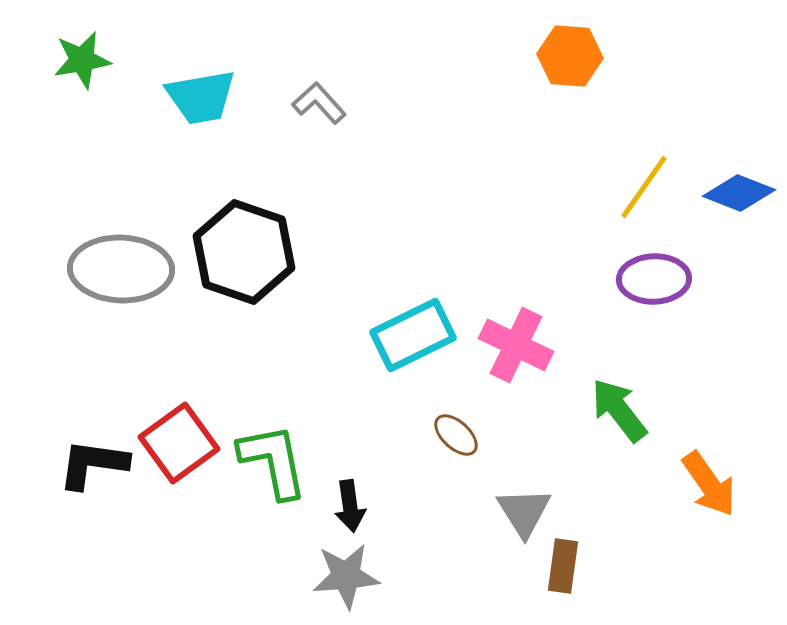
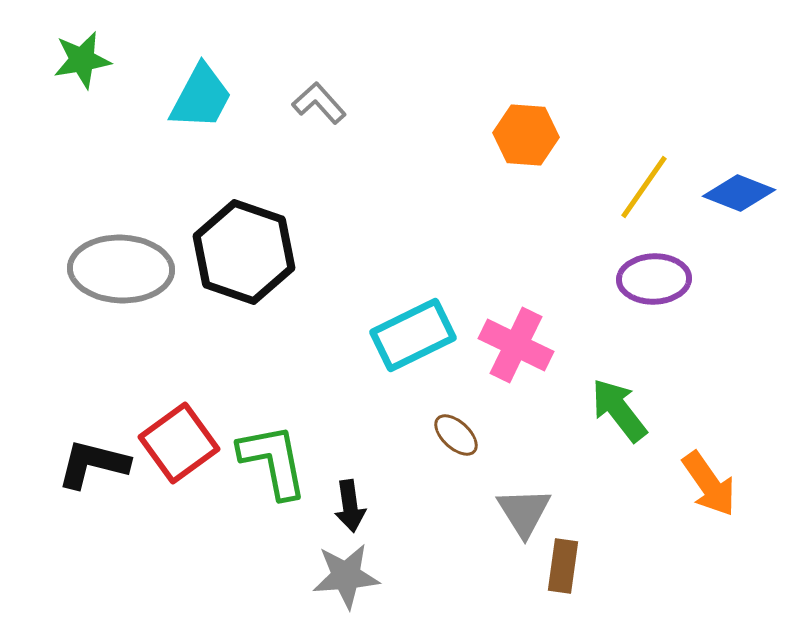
orange hexagon: moved 44 px left, 79 px down
cyan trapezoid: rotated 52 degrees counterclockwise
black L-shape: rotated 6 degrees clockwise
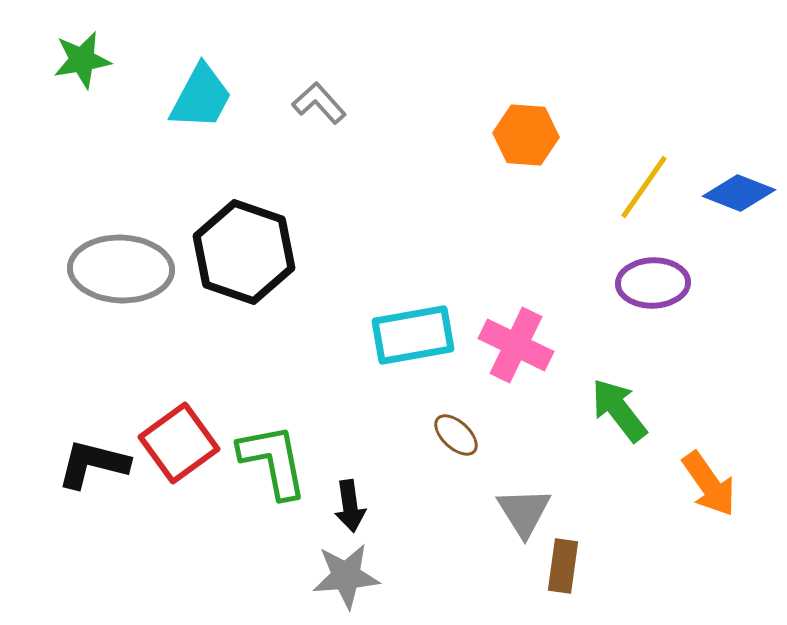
purple ellipse: moved 1 px left, 4 px down
cyan rectangle: rotated 16 degrees clockwise
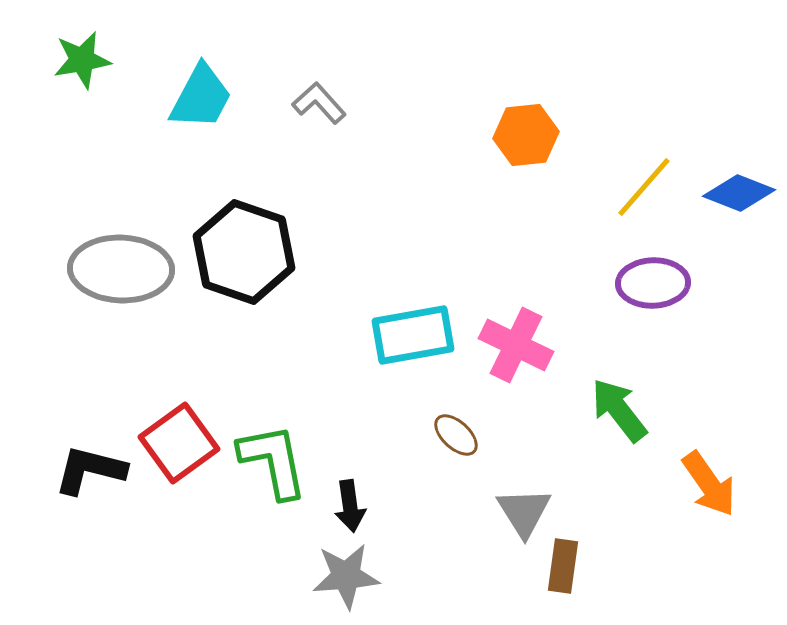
orange hexagon: rotated 10 degrees counterclockwise
yellow line: rotated 6 degrees clockwise
black L-shape: moved 3 px left, 6 px down
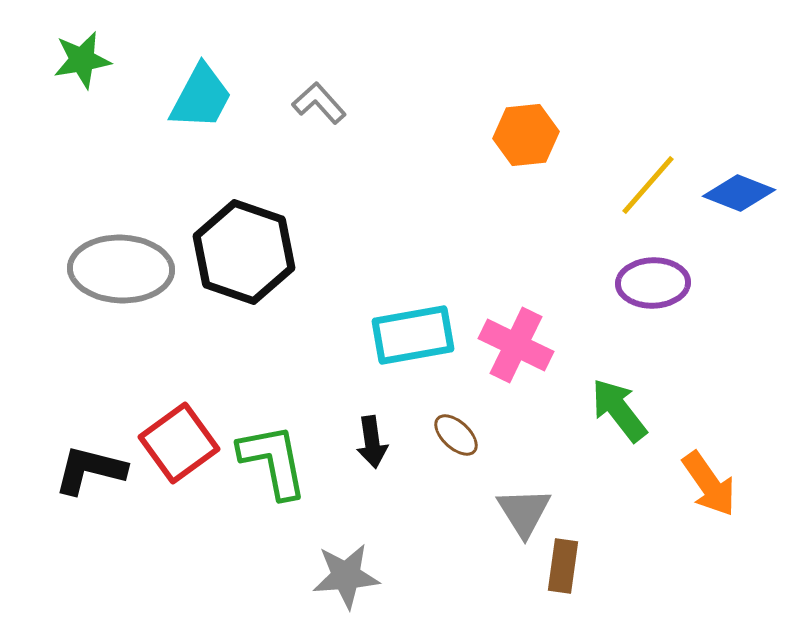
yellow line: moved 4 px right, 2 px up
black arrow: moved 22 px right, 64 px up
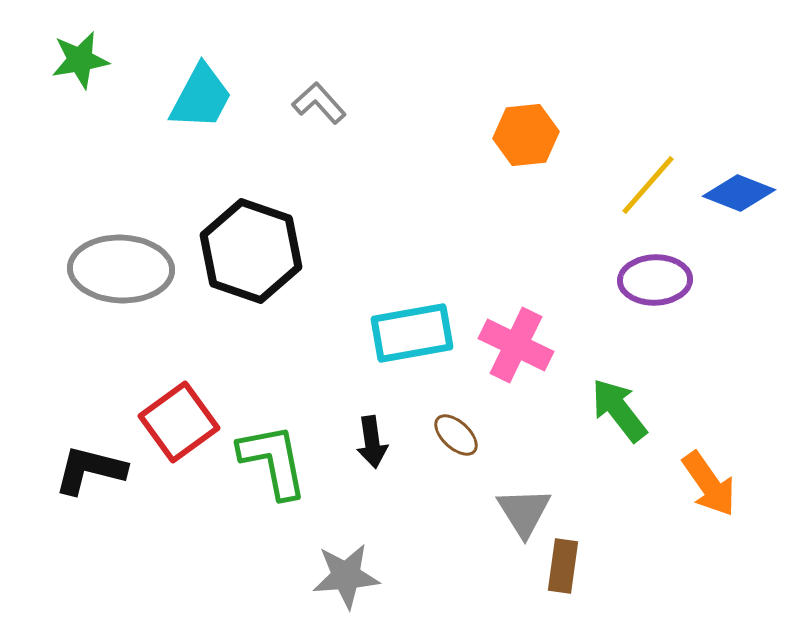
green star: moved 2 px left
black hexagon: moved 7 px right, 1 px up
purple ellipse: moved 2 px right, 3 px up
cyan rectangle: moved 1 px left, 2 px up
red square: moved 21 px up
